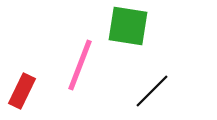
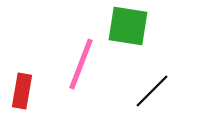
pink line: moved 1 px right, 1 px up
red rectangle: rotated 16 degrees counterclockwise
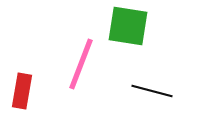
black line: rotated 60 degrees clockwise
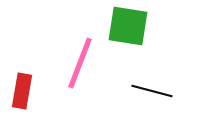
pink line: moved 1 px left, 1 px up
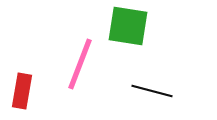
pink line: moved 1 px down
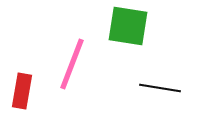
pink line: moved 8 px left
black line: moved 8 px right, 3 px up; rotated 6 degrees counterclockwise
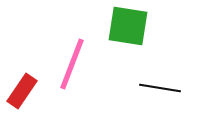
red rectangle: rotated 24 degrees clockwise
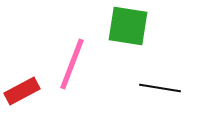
red rectangle: rotated 28 degrees clockwise
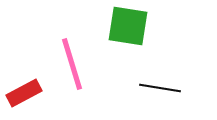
pink line: rotated 38 degrees counterclockwise
red rectangle: moved 2 px right, 2 px down
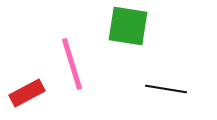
black line: moved 6 px right, 1 px down
red rectangle: moved 3 px right
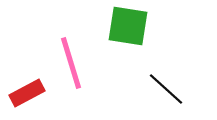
pink line: moved 1 px left, 1 px up
black line: rotated 33 degrees clockwise
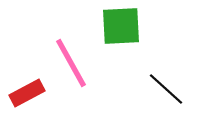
green square: moved 7 px left; rotated 12 degrees counterclockwise
pink line: rotated 12 degrees counterclockwise
